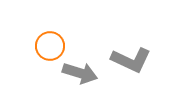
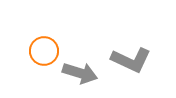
orange circle: moved 6 px left, 5 px down
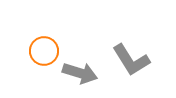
gray L-shape: rotated 33 degrees clockwise
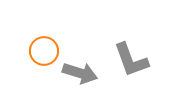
gray L-shape: rotated 12 degrees clockwise
